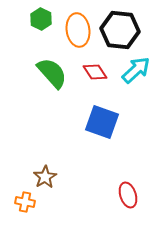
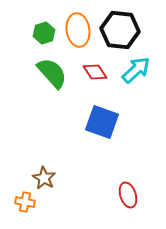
green hexagon: moved 3 px right, 14 px down; rotated 15 degrees clockwise
brown star: moved 1 px left, 1 px down; rotated 10 degrees counterclockwise
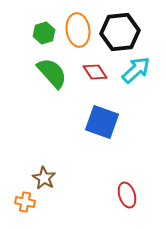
black hexagon: moved 2 px down; rotated 12 degrees counterclockwise
red ellipse: moved 1 px left
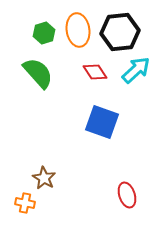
green semicircle: moved 14 px left
orange cross: moved 1 px down
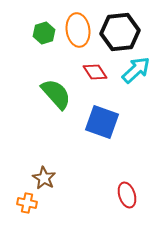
green semicircle: moved 18 px right, 21 px down
orange cross: moved 2 px right
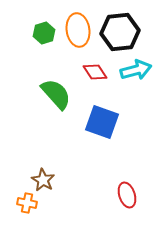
cyan arrow: rotated 28 degrees clockwise
brown star: moved 1 px left, 2 px down
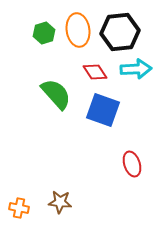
cyan arrow: moved 1 px up; rotated 12 degrees clockwise
blue square: moved 1 px right, 12 px up
brown star: moved 17 px right, 22 px down; rotated 25 degrees counterclockwise
red ellipse: moved 5 px right, 31 px up
orange cross: moved 8 px left, 5 px down
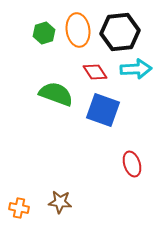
green semicircle: rotated 28 degrees counterclockwise
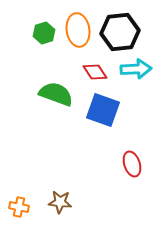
orange cross: moved 1 px up
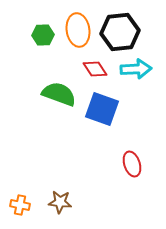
green hexagon: moved 1 px left, 2 px down; rotated 15 degrees clockwise
red diamond: moved 3 px up
green semicircle: moved 3 px right
blue square: moved 1 px left, 1 px up
orange cross: moved 1 px right, 2 px up
